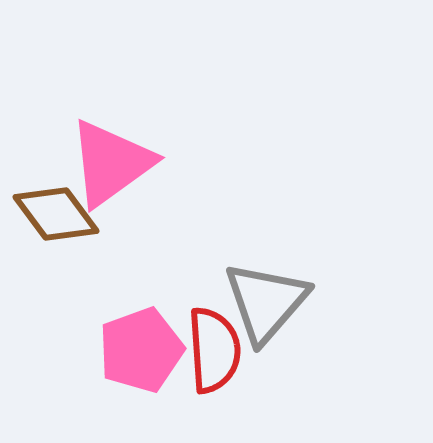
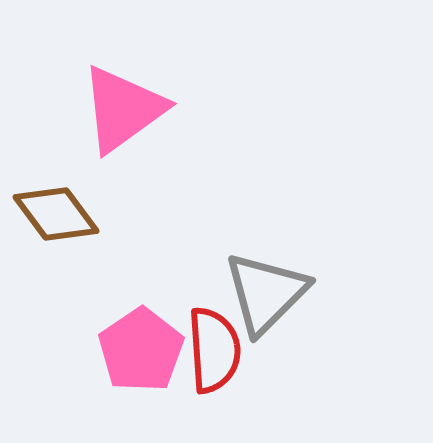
pink triangle: moved 12 px right, 54 px up
gray triangle: moved 9 px up; rotated 4 degrees clockwise
pink pentagon: rotated 14 degrees counterclockwise
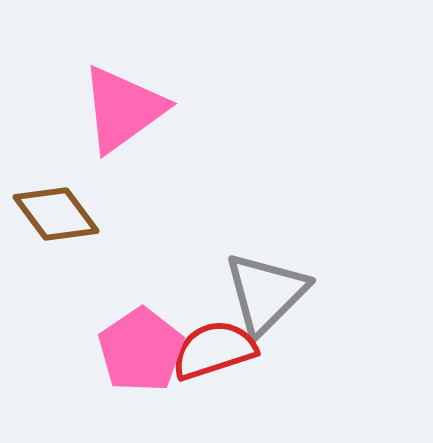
red semicircle: rotated 104 degrees counterclockwise
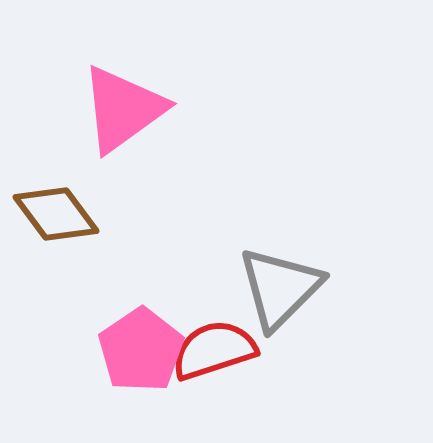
gray triangle: moved 14 px right, 5 px up
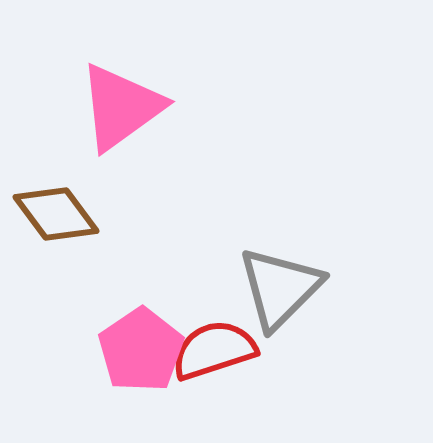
pink triangle: moved 2 px left, 2 px up
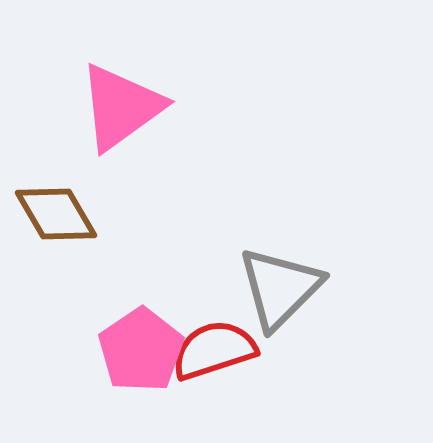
brown diamond: rotated 6 degrees clockwise
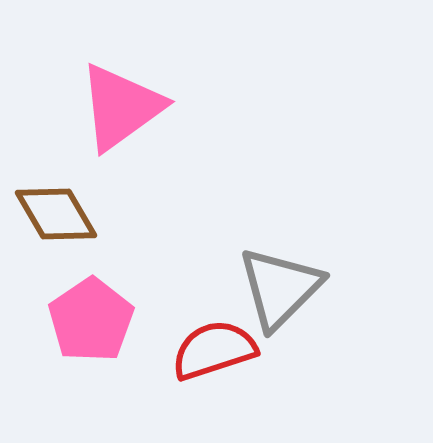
pink pentagon: moved 50 px left, 30 px up
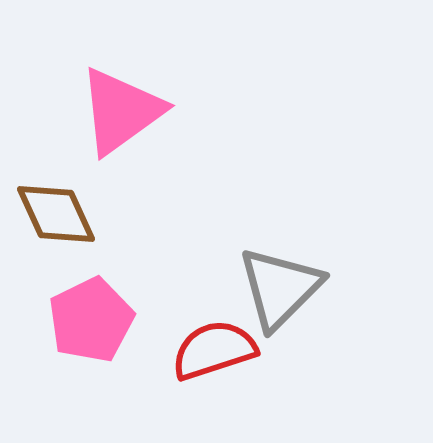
pink triangle: moved 4 px down
brown diamond: rotated 6 degrees clockwise
pink pentagon: rotated 8 degrees clockwise
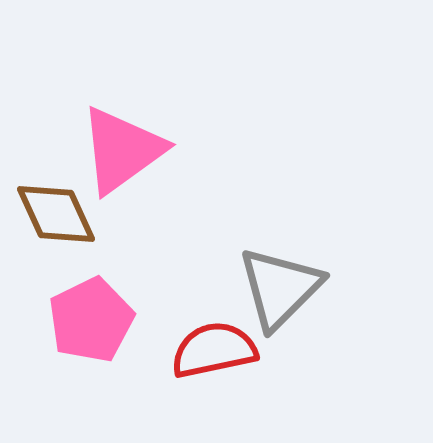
pink triangle: moved 1 px right, 39 px down
red semicircle: rotated 6 degrees clockwise
